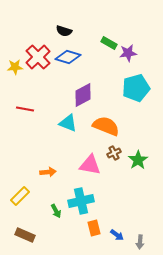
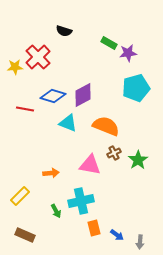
blue diamond: moved 15 px left, 39 px down
orange arrow: moved 3 px right, 1 px down
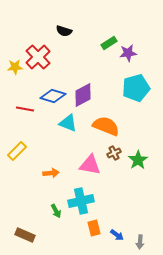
green rectangle: rotated 63 degrees counterclockwise
yellow rectangle: moved 3 px left, 45 px up
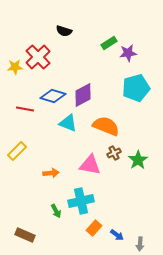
orange rectangle: rotated 56 degrees clockwise
gray arrow: moved 2 px down
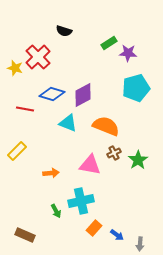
purple star: rotated 12 degrees clockwise
yellow star: moved 1 px down; rotated 21 degrees clockwise
blue diamond: moved 1 px left, 2 px up
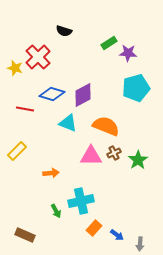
pink triangle: moved 1 px right, 9 px up; rotated 10 degrees counterclockwise
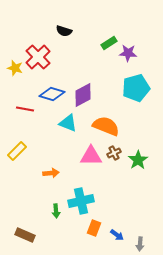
green arrow: rotated 24 degrees clockwise
orange rectangle: rotated 21 degrees counterclockwise
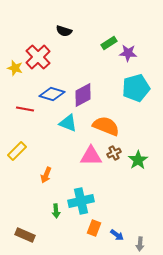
orange arrow: moved 5 px left, 2 px down; rotated 119 degrees clockwise
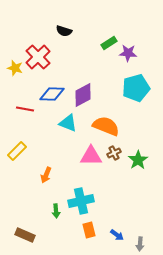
blue diamond: rotated 15 degrees counterclockwise
orange rectangle: moved 5 px left, 2 px down; rotated 35 degrees counterclockwise
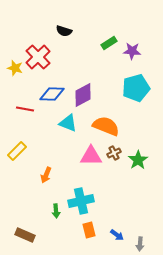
purple star: moved 4 px right, 2 px up
